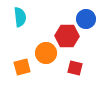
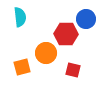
red hexagon: moved 1 px left, 2 px up
red square: moved 2 px left, 2 px down
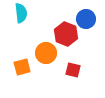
cyan semicircle: moved 1 px right, 4 px up
red hexagon: rotated 20 degrees clockwise
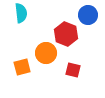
blue circle: moved 2 px right, 4 px up
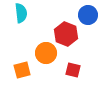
orange square: moved 3 px down
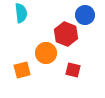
blue circle: moved 3 px left
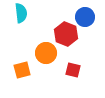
blue circle: moved 2 px down
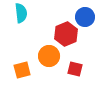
red hexagon: rotated 15 degrees clockwise
orange circle: moved 3 px right, 3 px down
red square: moved 2 px right, 1 px up
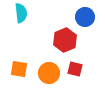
red hexagon: moved 1 px left, 6 px down
orange circle: moved 17 px down
orange square: moved 3 px left, 1 px up; rotated 24 degrees clockwise
